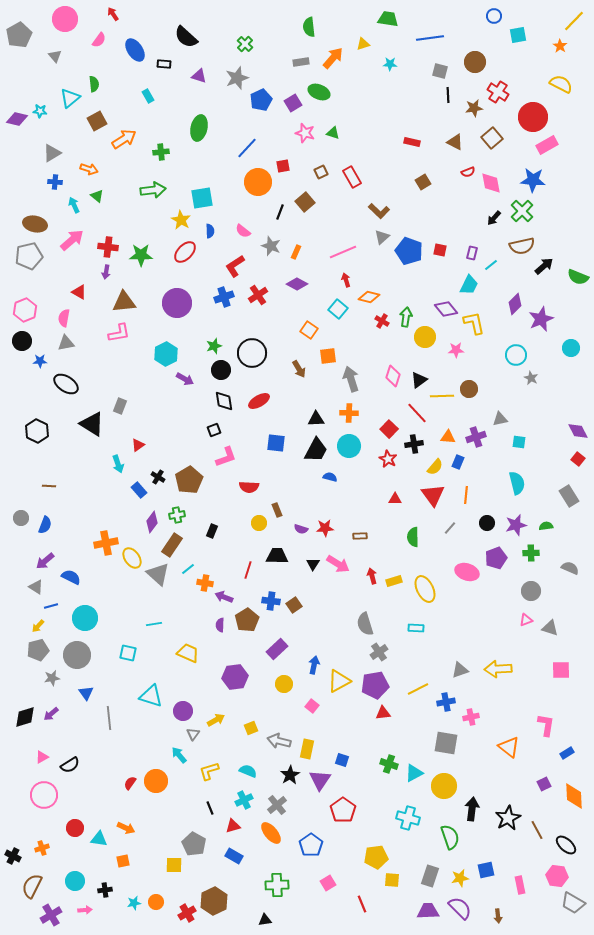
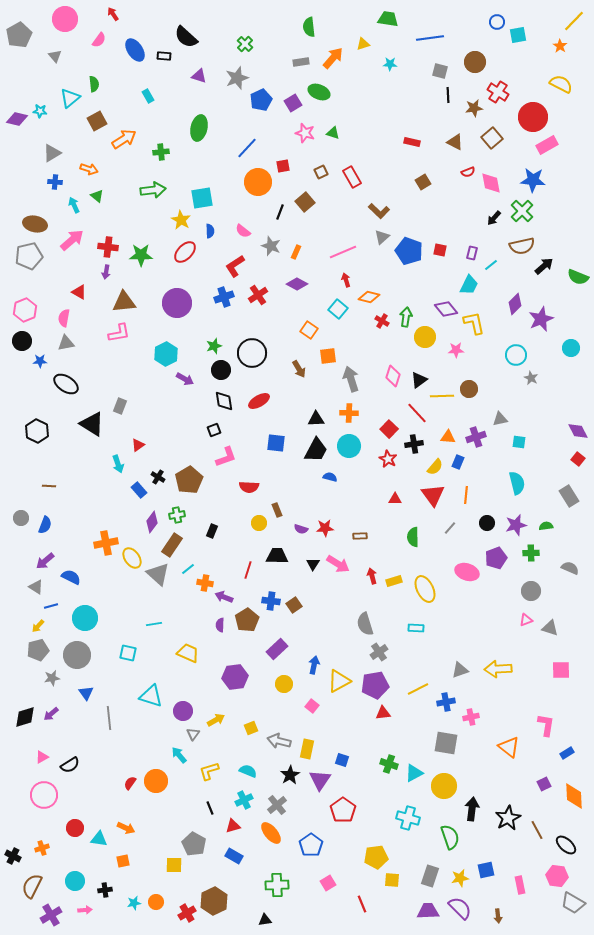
blue circle at (494, 16): moved 3 px right, 6 px down
black rectangle at (164, 64): moved 8 px up
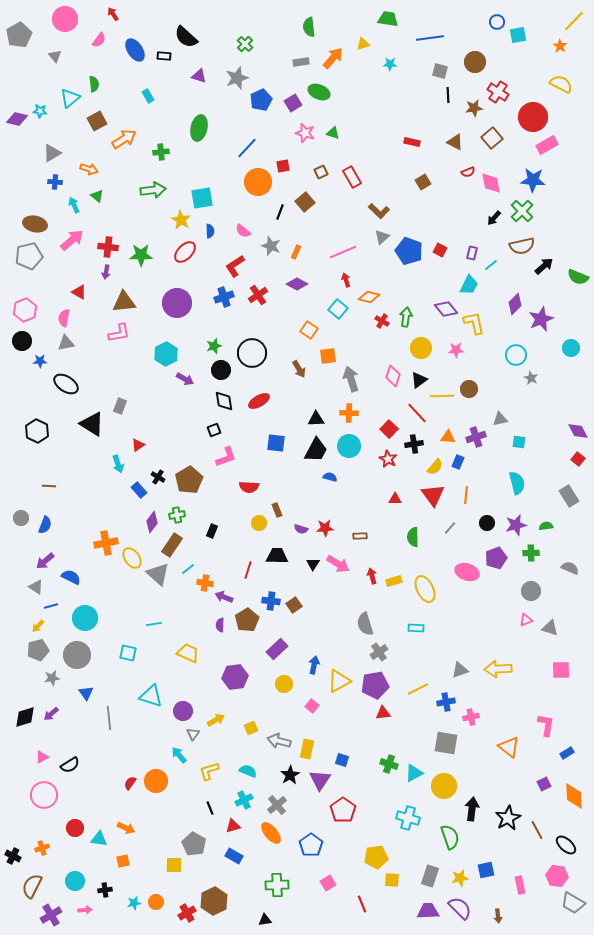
red square at (440, 250): rotated 16 degrees clockwise
yellow circle at (425, 337): moved 4 px left, 11 px down
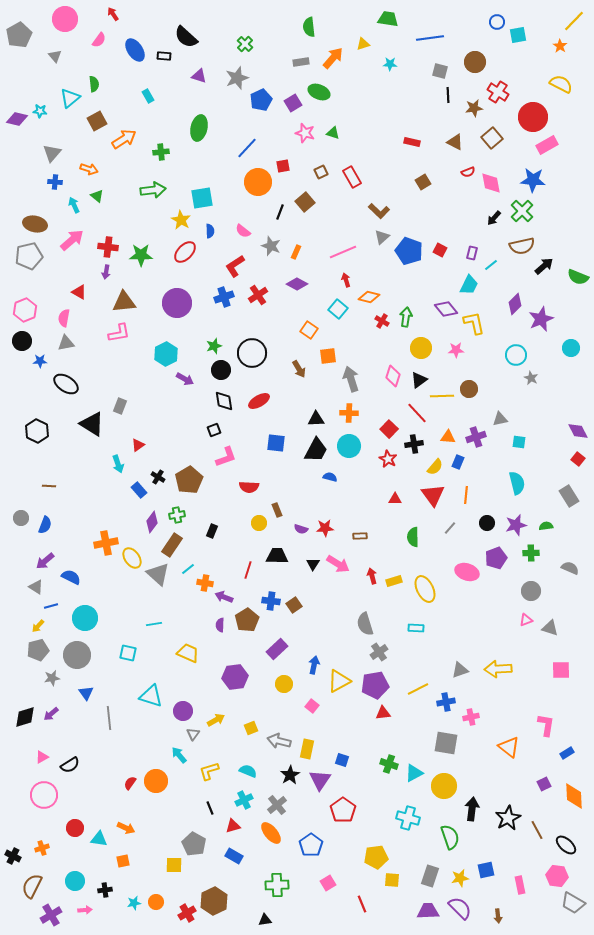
gray triangle at (52, 153): rotated 18 degrees counterclockwise
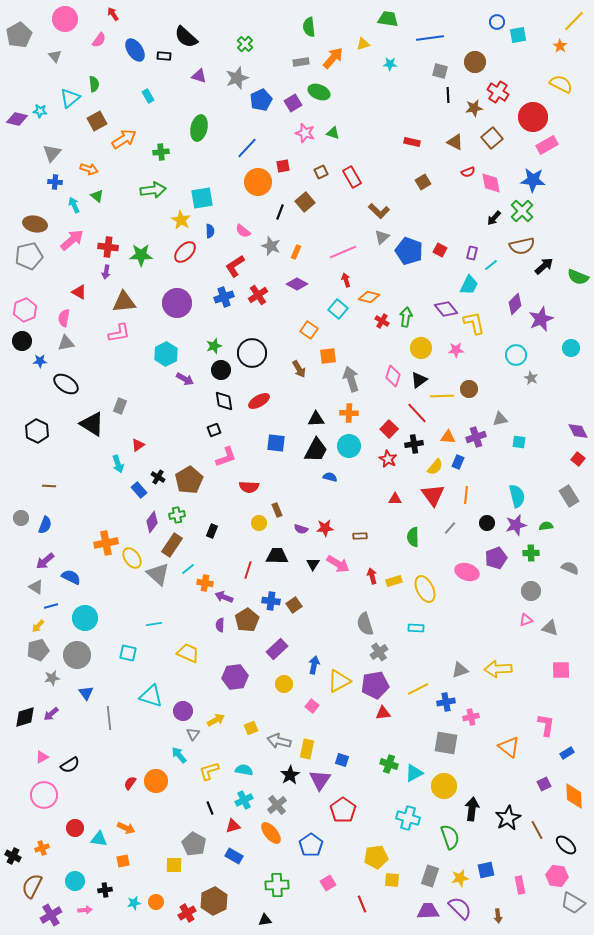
cyan semicircle at (517, 483): moved 13 px down
cyan semicircle at (248, 771): moved 4 px left, 1 px up; rotated 12 degrees counterclockwise
